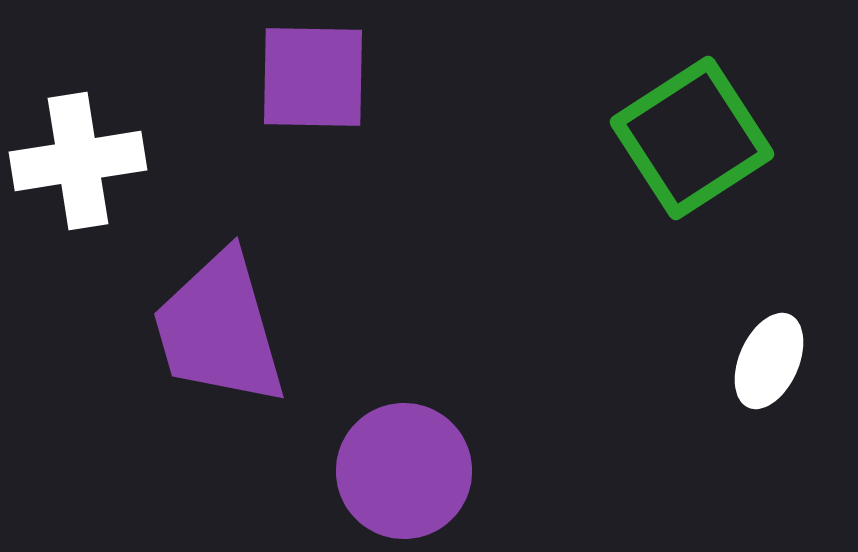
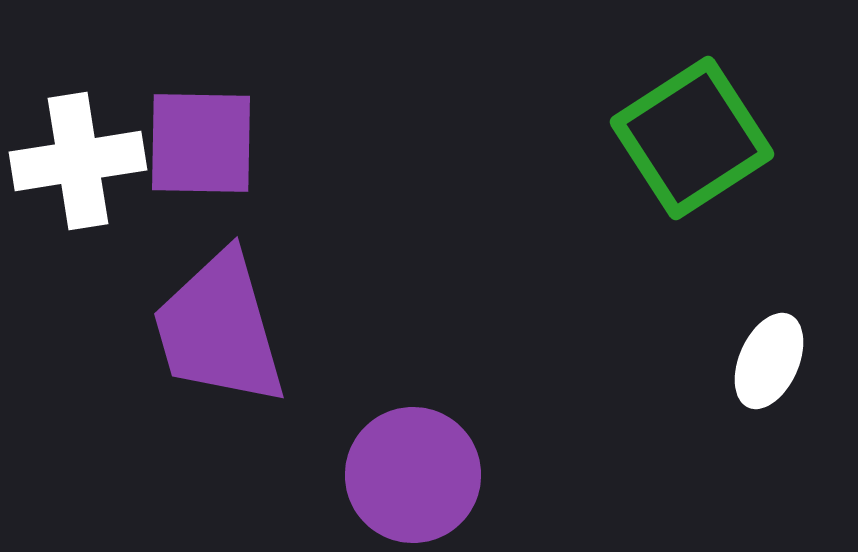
purple square: moved 112 px left, 66 px down
purple circle: moved 9 px right, 4 px down
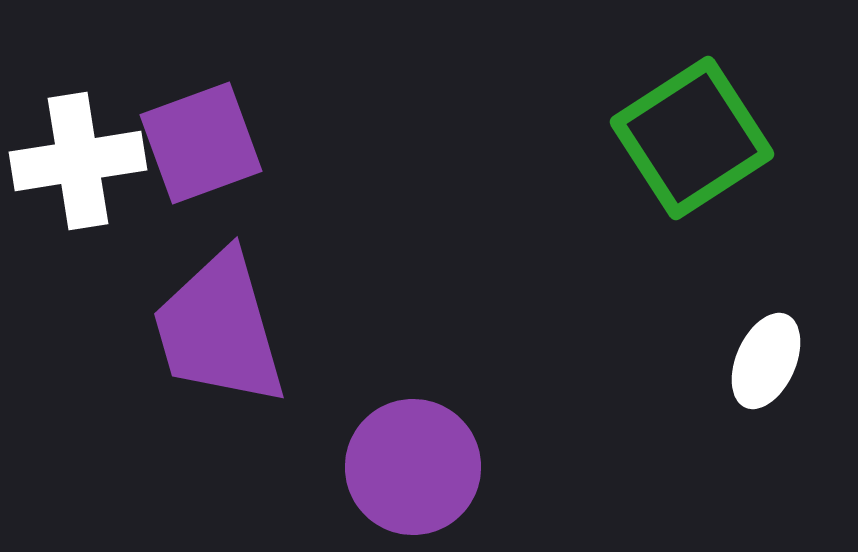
purple square: rotated 21 degrees counterclockwise
white ellipse: moved 3 px left
purple circle: moved 8 px up
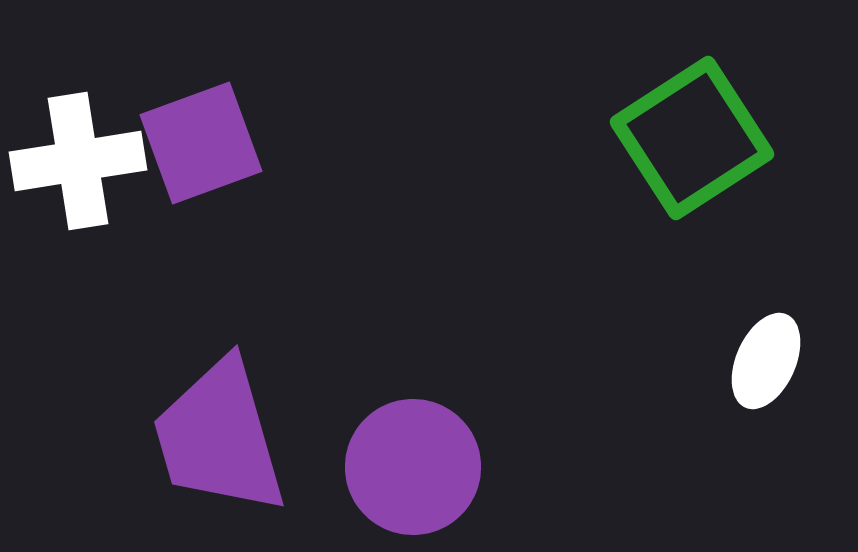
purple trapezoid: moved 108 px down
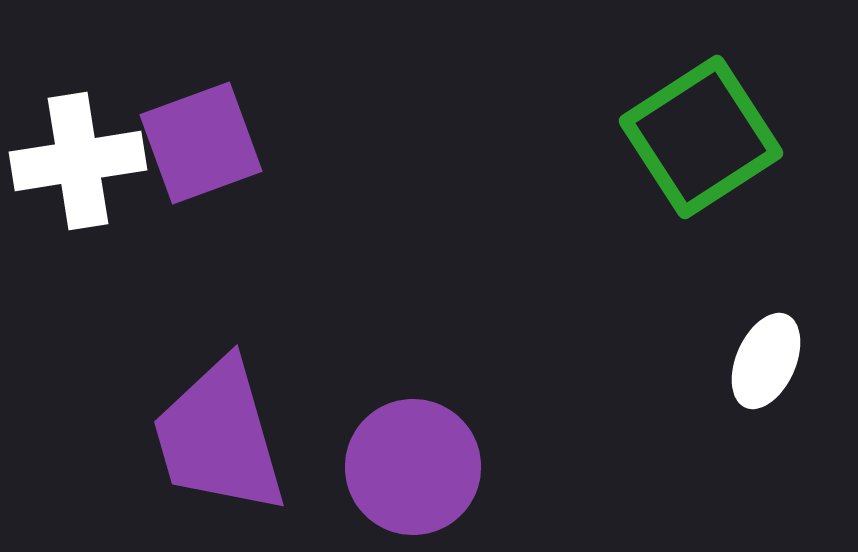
green square: moved 9 px right, 1 px up
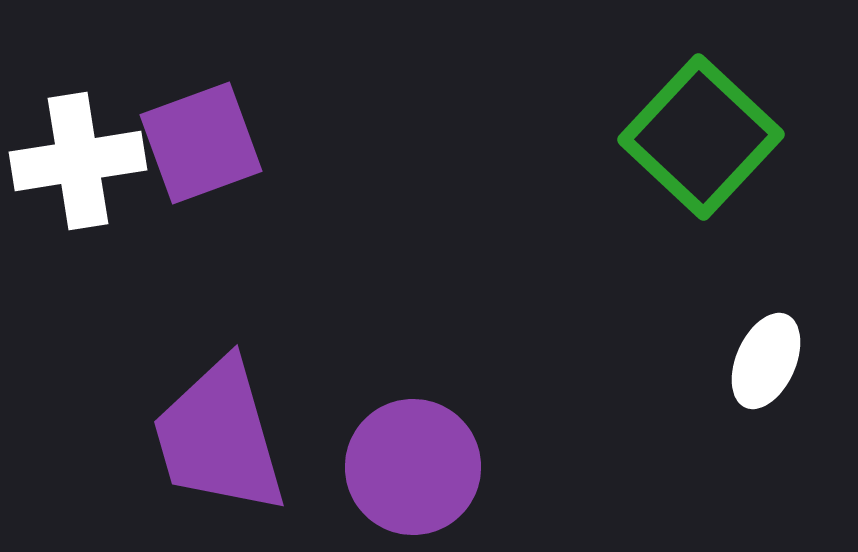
green square: rotated 14 degrees counterclockwise
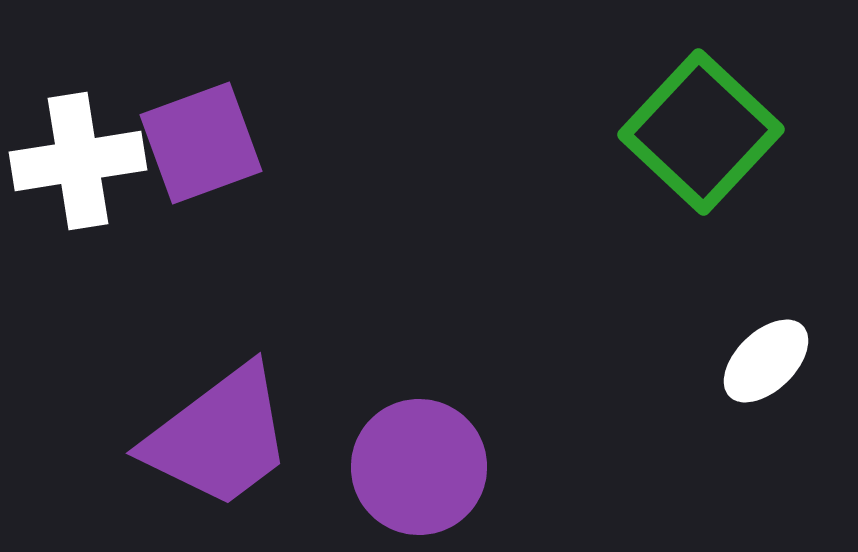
green square: moved 5 px up
white ellipse: rotated 22 degrees clockwise
purple trapezoid: rotated 111 degrees counterclockwise
purple circle: moved 6 px right
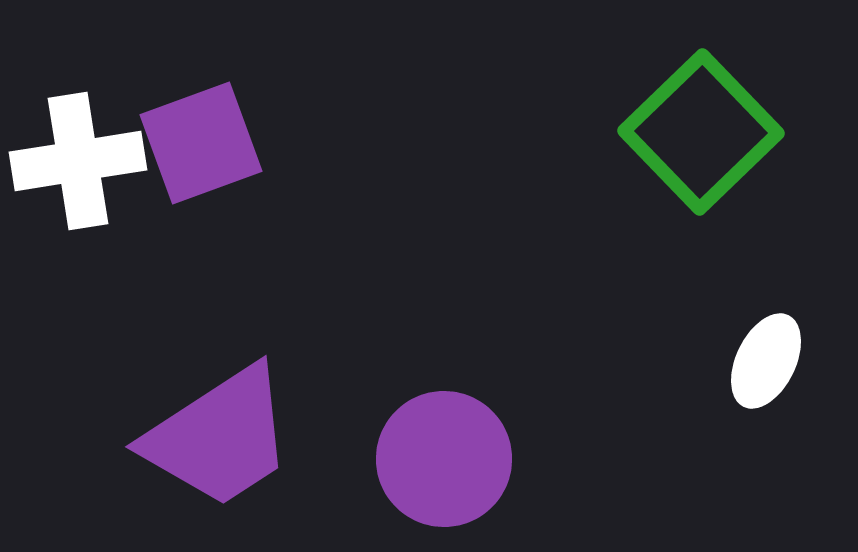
green square: rotated 3 degrees clockwise
white ellipse: rotated 20 degrees counterclockwise
purple trapezoid: rotated 4 degrees clockwise
purple circle: moved 25 px right, 8 px up
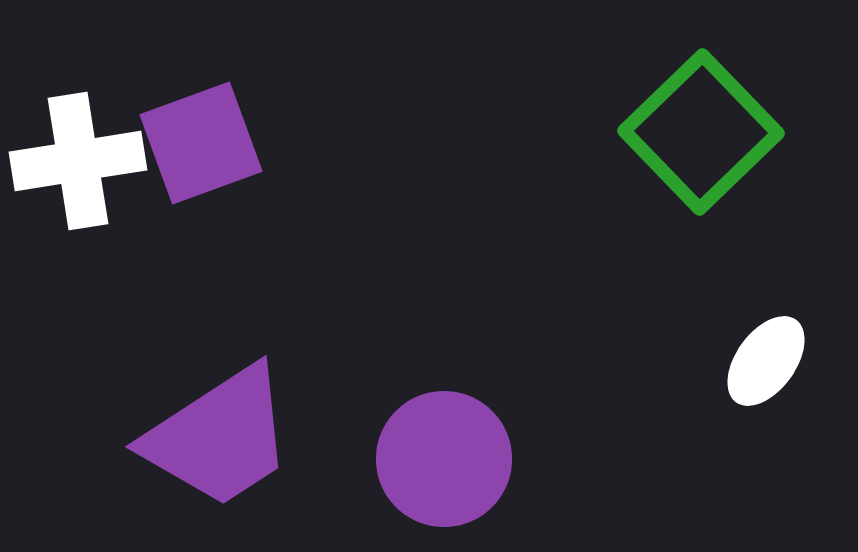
white ellipse: rotated 10 degrees clockwise
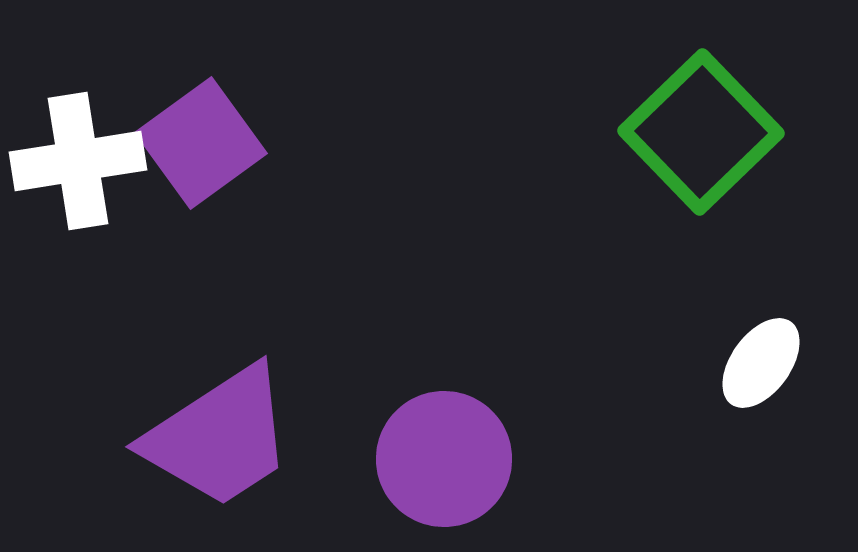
purple square: rotated 16 degrees counterclockwise
white ellipse: moved 5 px left, 2 px down
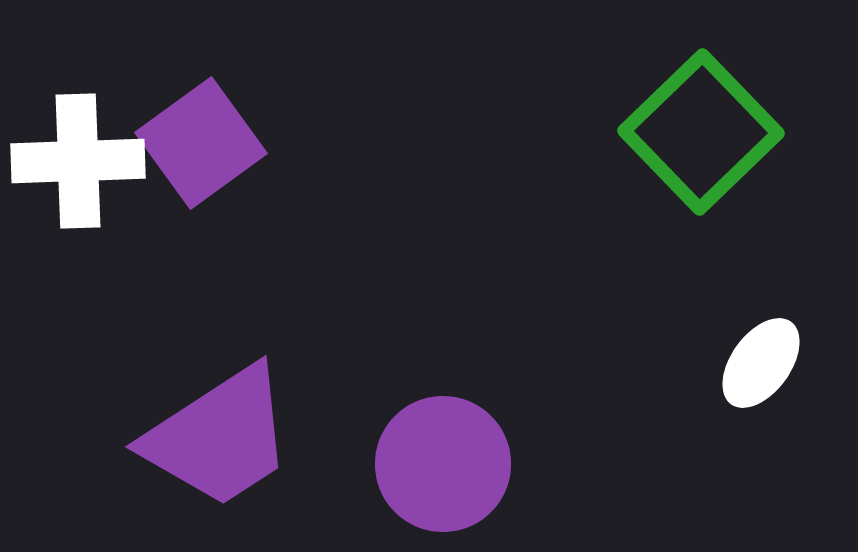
white cross: rotated 7 degrees clockwise
purple circle: moved 1 px left, 5 px down
